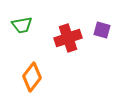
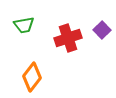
green trapezoid: moved 2 px right
purple square: rotated 30 degrees clockwise
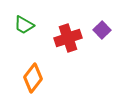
green trapezoid: rotated 40 degrees clockwise
orange diamond: moved 1 px right, 1 px down
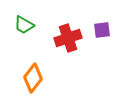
purple square: rotated 36 degrees clockwise
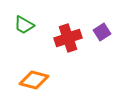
purple square: moved 2 px down; rotated 24 degrees counterclockwise
orange diamond: moved 1 px right, 2 px down; rotated 68 degrees clockwise
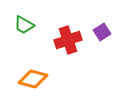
red cross: moved 2 px down
orange diamond: moved 1 px left, 1 px up
